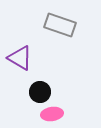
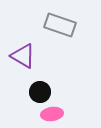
purple triangle: moved 3 px right, 2 px up
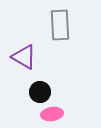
gray rectangle: rotated 68 degrees clockwise
purple triangle: moved 1 px right, 1 px down
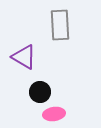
pink ellipse: moved 2 px right
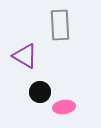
purple triangle: moved 1 px right, 1 px up
pink ellipse: moved 10 px right, 7 px up
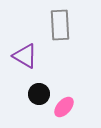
black circle: moved 1 px left, 2 px down
pink ellipse: rotated 40 degrees counterclockwise
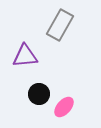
gray rectangle: rotated 32 degrees clockwise
purple triangle: rotated 36 degrees counterclockwise
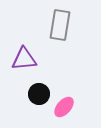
gray rectangle: rotated 20 degrees counterclockwise
purple triangle: moved 1 px left, 3 px down
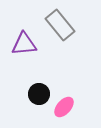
gray rectangle: rotated 48 degrees counterclockwise
purple triangle: moved 15 px up
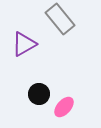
gray rectangle: moved 6 px up
purple triangle: rotated 24 degrees counterclockwise
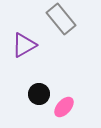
gray rectangle: moved 1 px right
purple triangle: moved 1 px down
